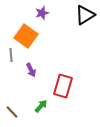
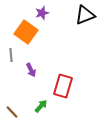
black triangle: rotated 10 degrees clockwise
orange square: moved 4 px up
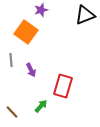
purple star: moved 1 px left, 3 px up
gray line: moved 5 px down
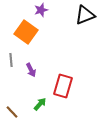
green arrow: moved 1 px left, 2 px up
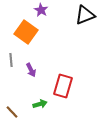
purple star: rotated 24 degrees counterclockwise
green arrow: rotated 32 degrees clockwise
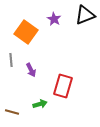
purple star: moved 13 px right, 9 px down
brown line: rotated 32 degrees counterclockwise
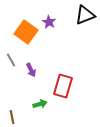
purple star: moved 5 px left, 3 px down
gray line: rotated 24 degrees counterclockwise
brown line: moved 5 px down; rotated 64 degrees clockwise
